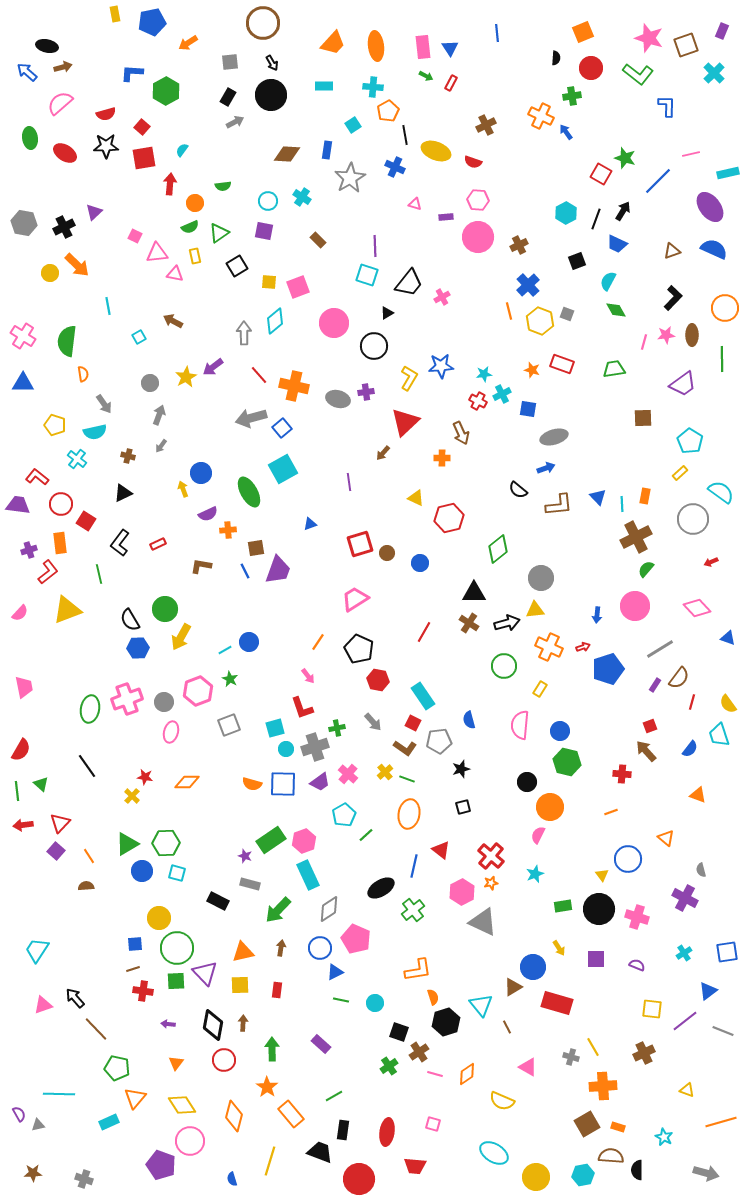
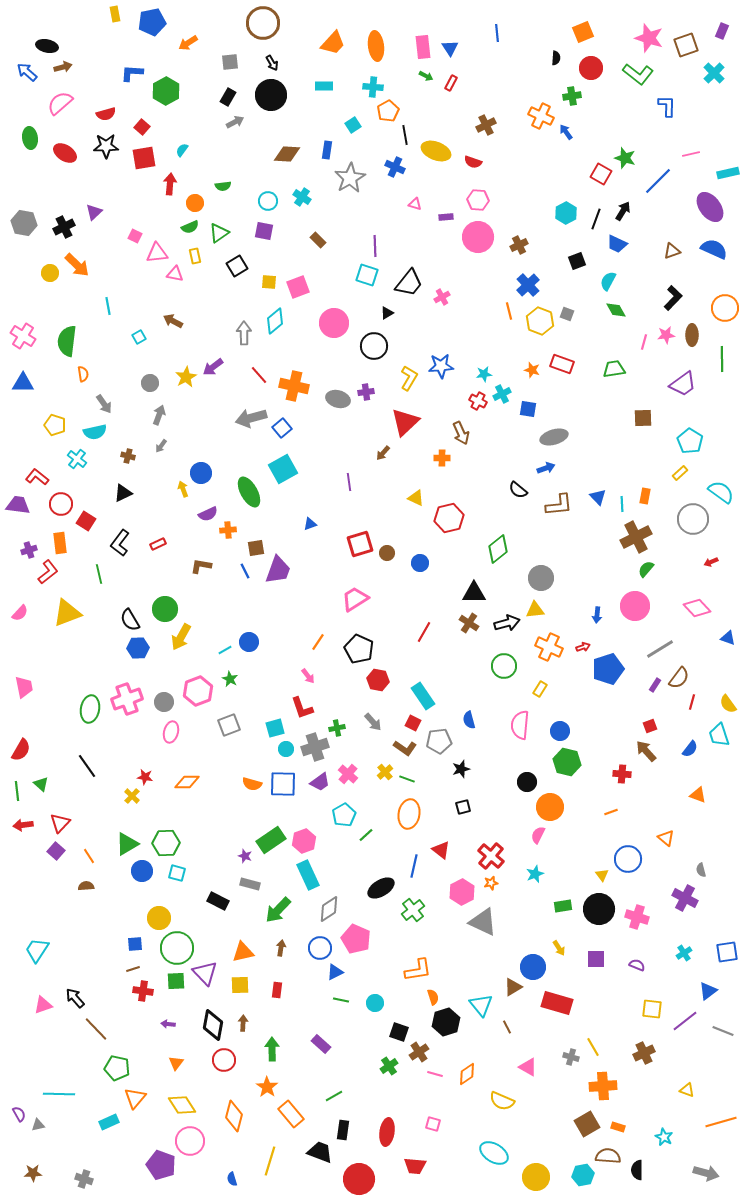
yellow triangle at (67, 610): moved 3 px down
brown semicircle at (611, 1156): moved 3 px left
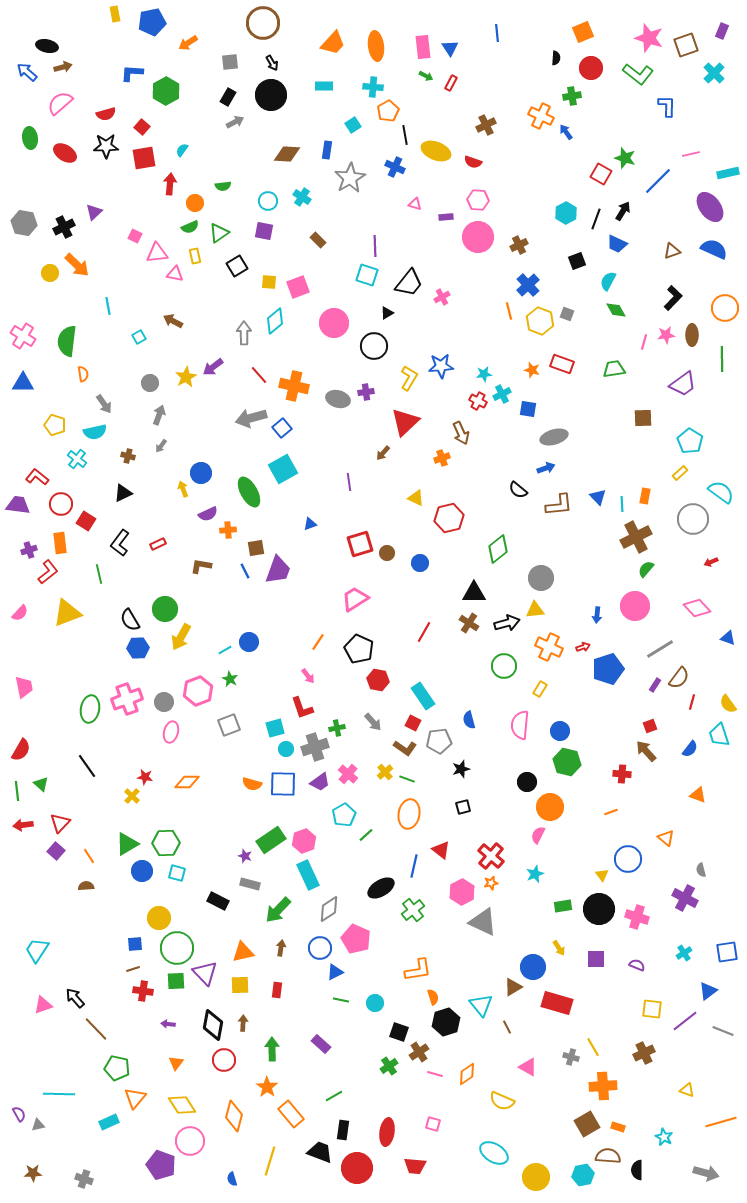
orange cross at (442, 458): rotated 21 degrees counterclockwise
red circle at (359, 1179): moved 2 px left, 11 px up
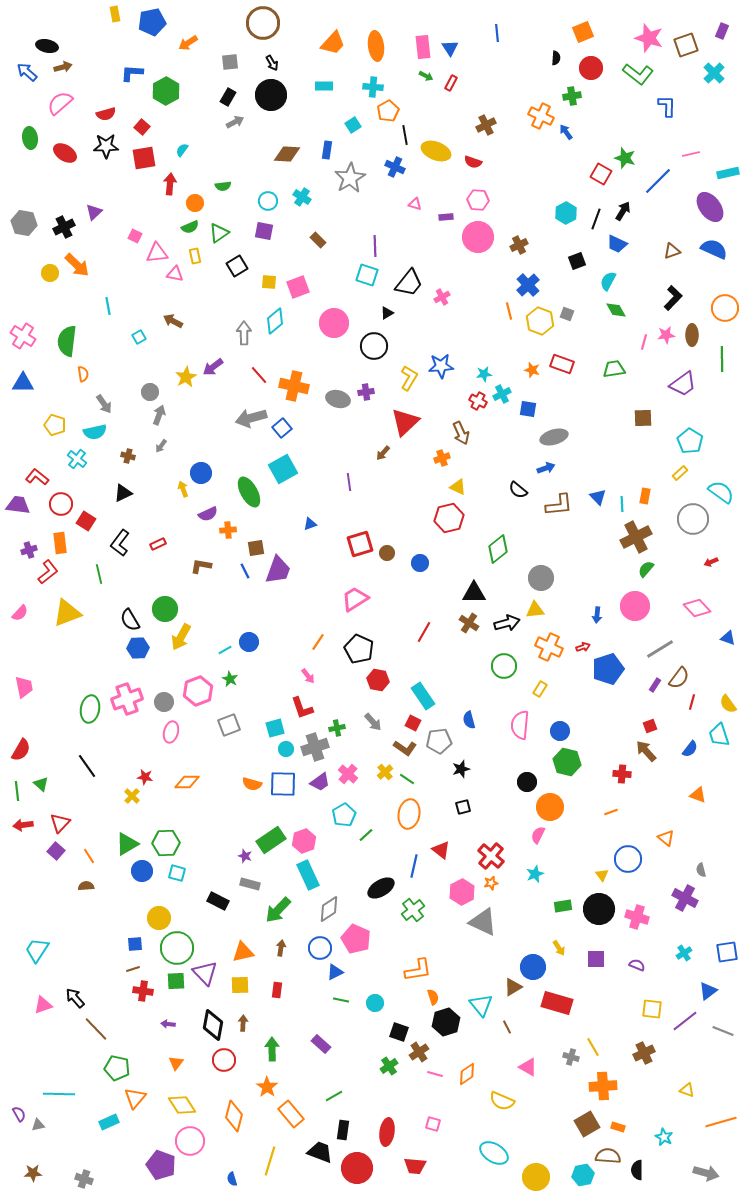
gray circle at (150, 383): moved 9 px down
yellow triangle at (416, 498): moved 42 px right, 11 px up
green line at (407, 779): rotated 14 degrees clockwise
